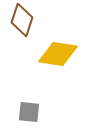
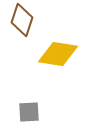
gray square: rotated 10 degrees counterclockwise
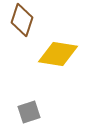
gray square: rotated 15 degrees counterclockwise
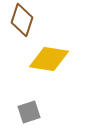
yellow diamond: moved 9 px left, 5 px down
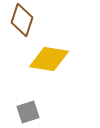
gray square: moved 1 px left
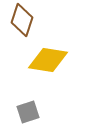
yellow diamond: moved 1 px left, 1 px down
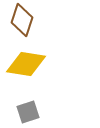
yellow diamond: moved 22 px left, 4 px down
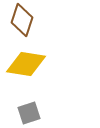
gray square: moved 1 px right, 1 px down
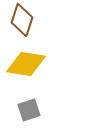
gray square: moved 3 px up
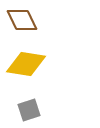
brown diamond: rotated 44 degrees counterclockwise
